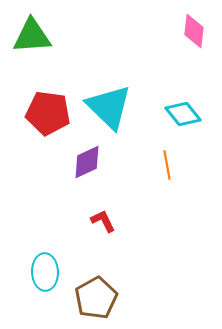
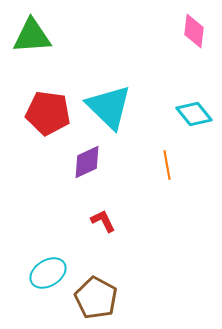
cyan diamond: moved 11 px right
cyan ellipse: moved 3 px right, 1 px down; rotated 60 degrees clockwise
brown pentagon: rotated 15 degrees counterclockwise
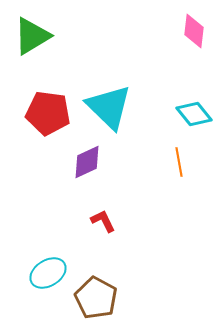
green triangle: rotated 27 degrees counterclockwise
orange line: moved 12 px right, 3 px up
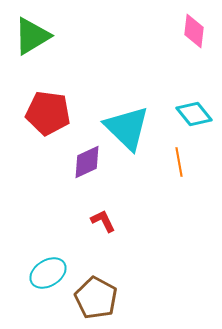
cyan triangle: moved 18 px right, 21 px down
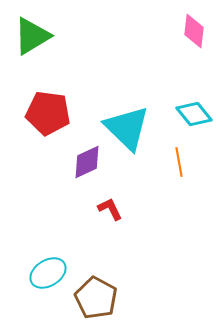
red L-shape: moved 7 px right, 12 px up
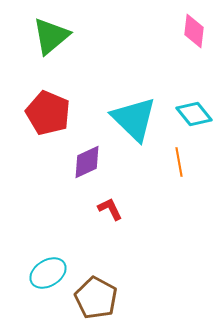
green triangle: moved 19 px right; rotated 9 degrees counterclockwise
red pentagon: rotated 15 degrees clockwise
cyan triangle: moved 7 px right, 9 px up
